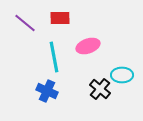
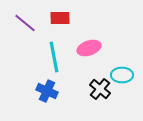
pink ellipse: moved 1 px right, 2 px down
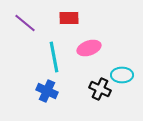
red rectangle: moved 9 px right
black cross: rotated 15 degrees counterclockwise
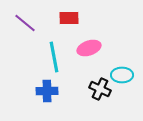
blue cross: rotated 25 degrees counterclockwise
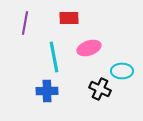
purple line: rotated 60 degrees clockwise
cyan ellipse: moved 4 px up
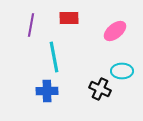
purple line: moved 6 px right, 2 px down
pink ellipse: moved 26 px right, 17 px up; rotated 20 degrees counterclockwise
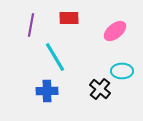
cyan line: moved 1 px right; rotated 20 degrees counterclockwise
black cross: rotated 15 degrees clockwise
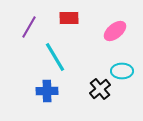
purple line: moved 2 px left, 2 px down; rotated 20 degrees clockwise
black cross: rotated 10 degrees clockwise
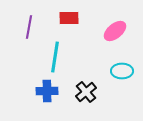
purple line: rotated 20 degrees counterclockwise
cyan line: rotated 40 degrees clockwise
black cross: moved 14 px left, 3 px down
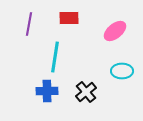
purple line: moved 3 px up
